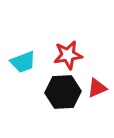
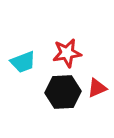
red star: moved 1 px left, 2 px up
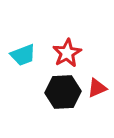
red star: rotated 20 degrees counterclockwise
cyan trapezoid: moved 7 px up
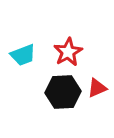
red star: moved 1 px right, 1 px up
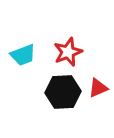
red star: rotated 8 degrees clockwise
red triangle: moved 1 px right
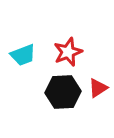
red triangle: rotated 10 degrees counterclockwise
